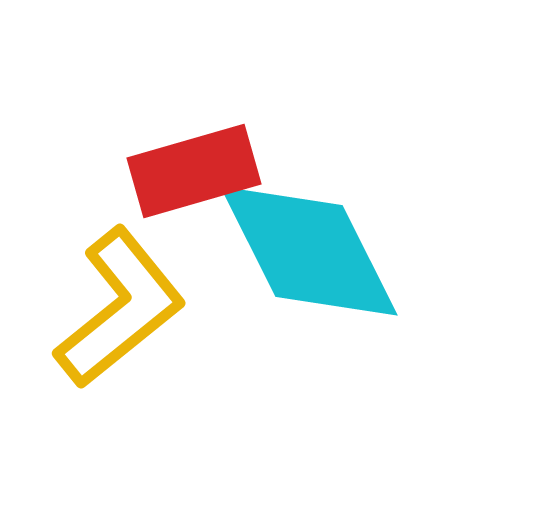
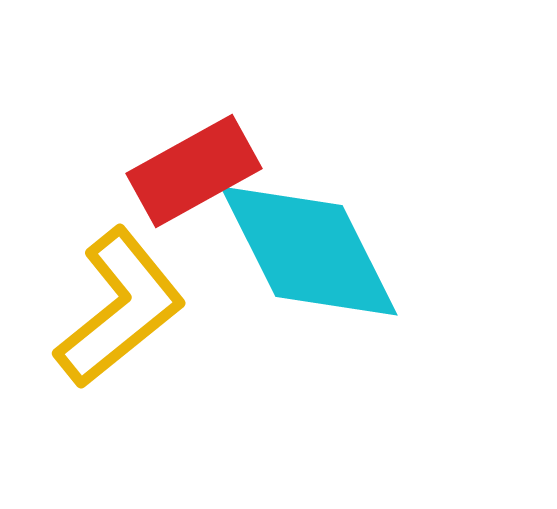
red rectangle: rotated 13 degrees counterclockwise
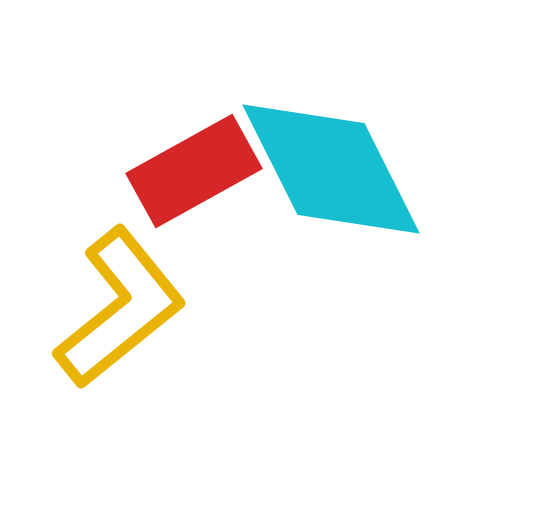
cyan diamond: moved 22 px right, 82 px up
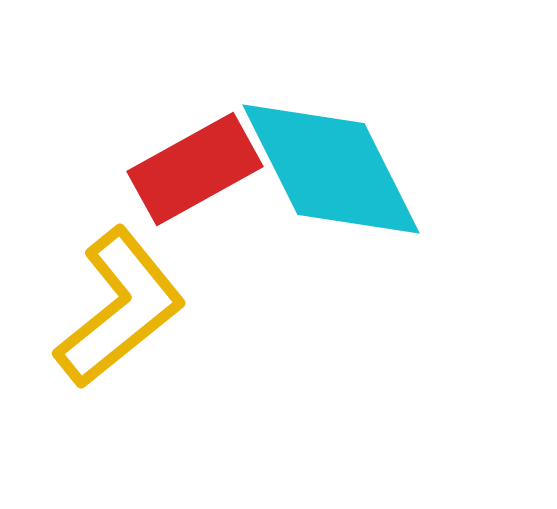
red rectangle: moved 1 px right, 2 px up
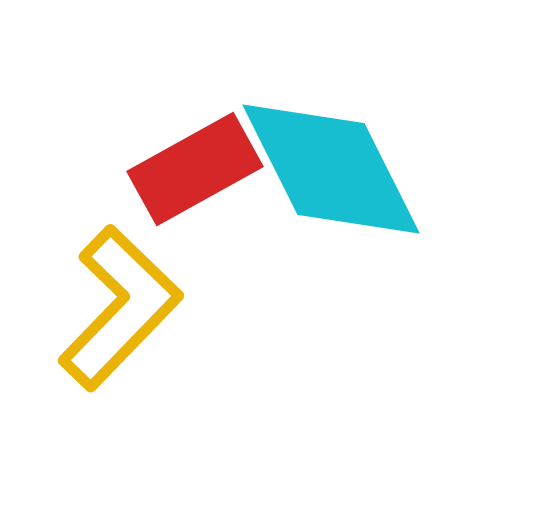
yellow L-shape: rotated 7 degrees counterclockwise
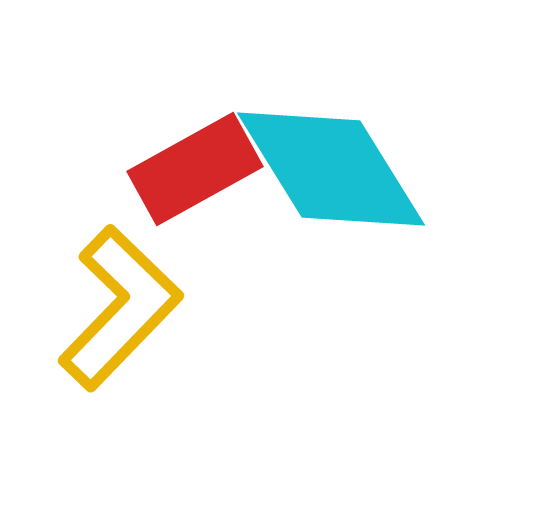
cyan diamond: rotated 5 degrees counterclockwise
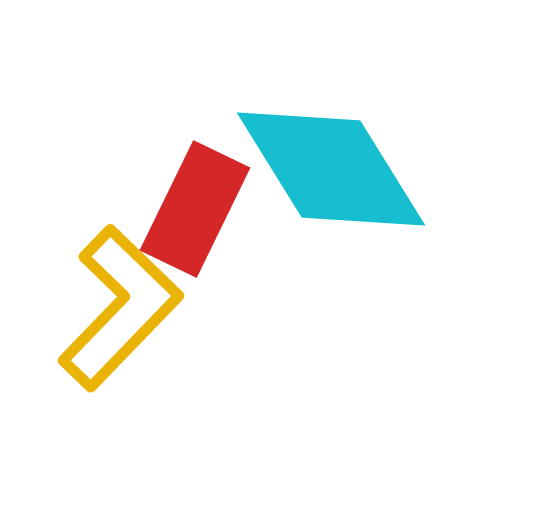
red rectangle: moved 40 px down; rotated 35 degrees counterclockwise
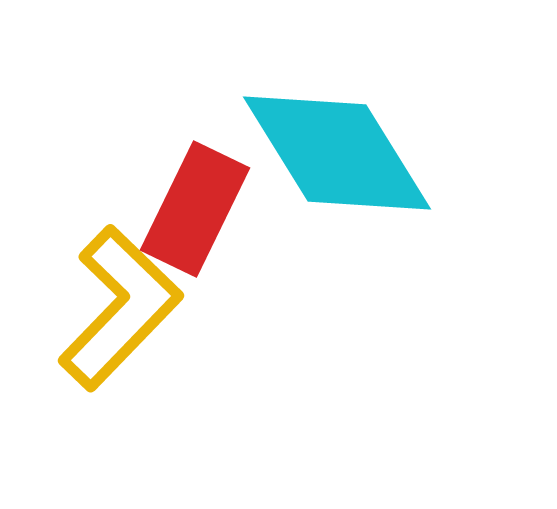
cyan diamond: moved 6 px right, 16 px up
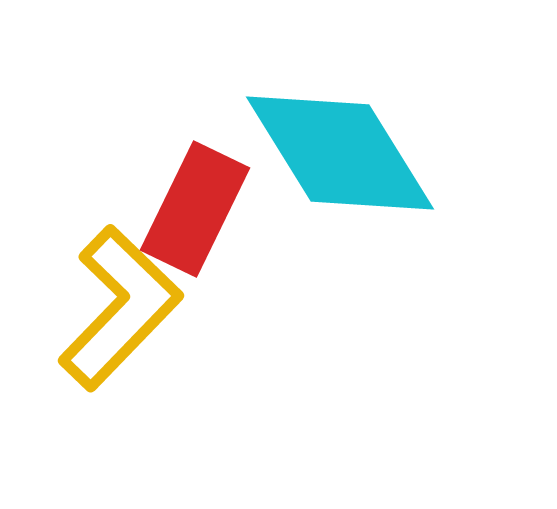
cyan diamond: moved 3 px right
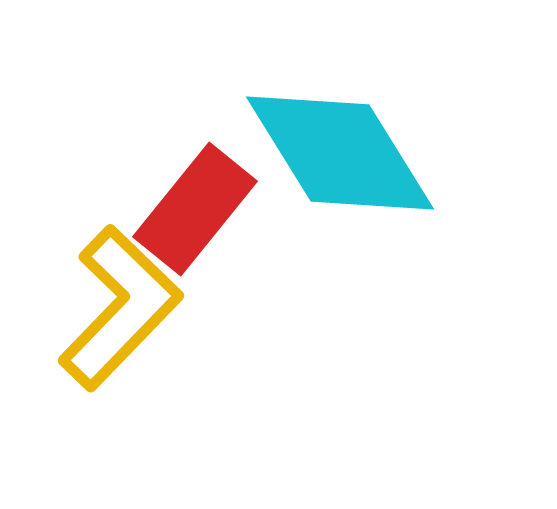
red rectangle: rotated 13 degrees clockwise
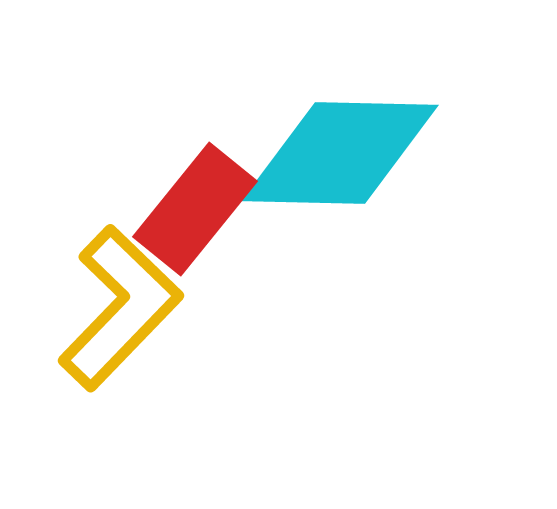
cyan diamond: rotated 57 degrees counterclockwise
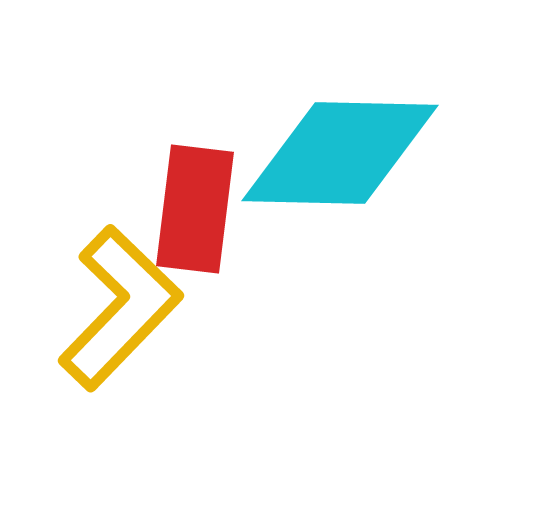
red rectangle: rotated 32 degrees counterclockwise
